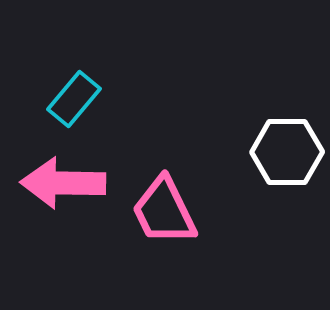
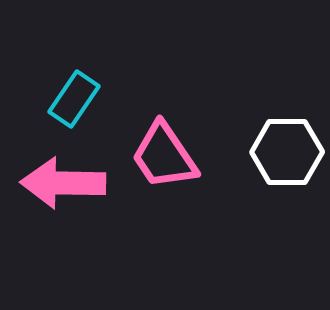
cyan rectangle: rotated 6 degrees counterclockwise
pink trapezoid: moved 55 px up; rotated 8 degrees counterclockwise
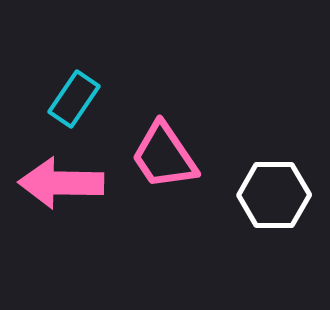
white hexagon: moved 13 px left, 43 px down
pink arrow: moved 2 px left
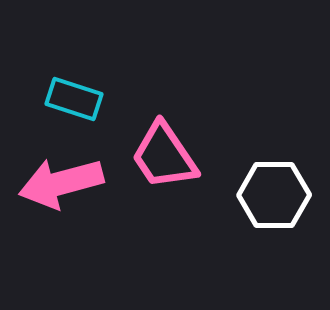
cyan rectangle: rotated 74 degrees clockwise
pink arrow: rotated 16 degrees counterclockwise
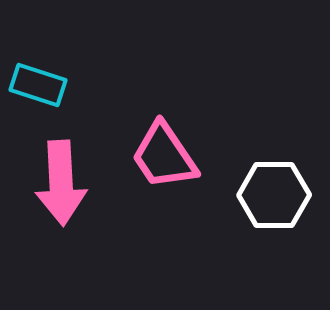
cyan rectangle: moved 36 px left, 14 px up
pink arrow: rotated 78 degrees counterclockwise
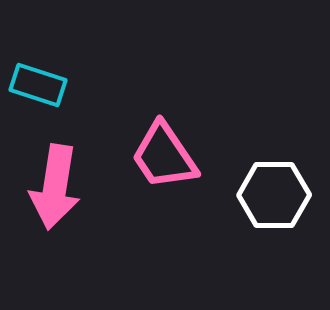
pink arrow: moved 6 px left, 4 px down; rotated 12 degrees clockwise
